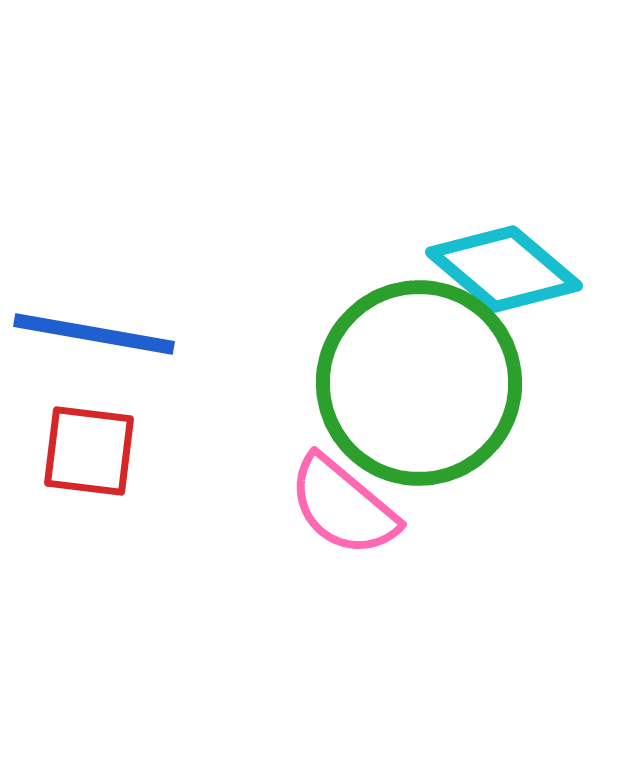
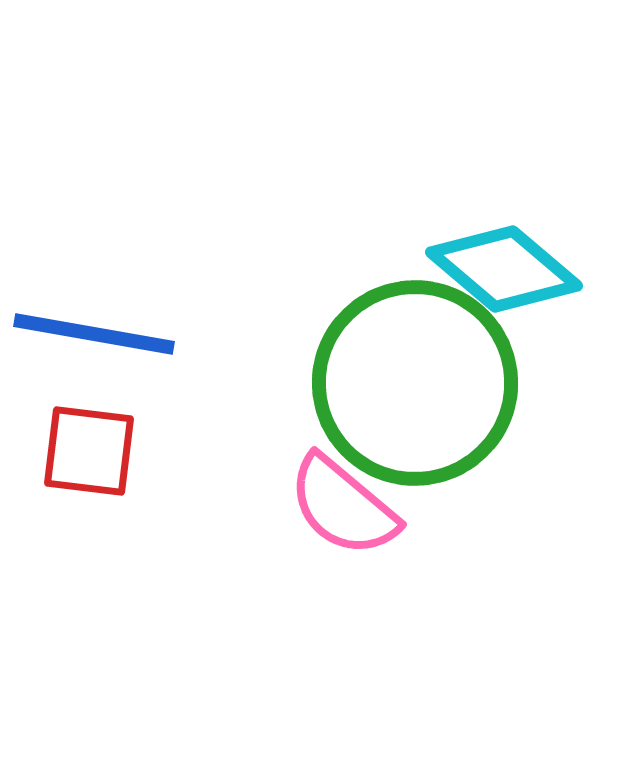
green circle: moved 4 px left
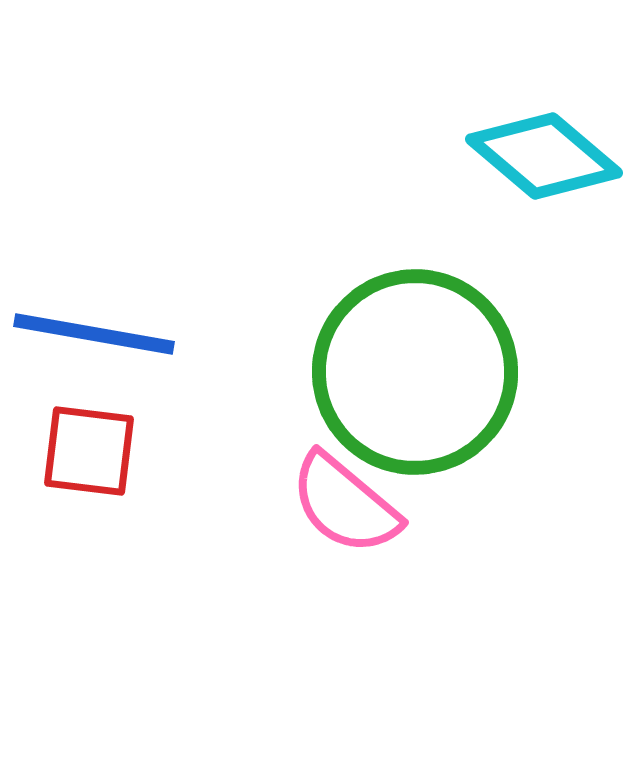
cyan diamond: moved 40 px right, 113 px up
green circle: moved 11 px up
pink semicircle: moved 2 px right, 2 px up
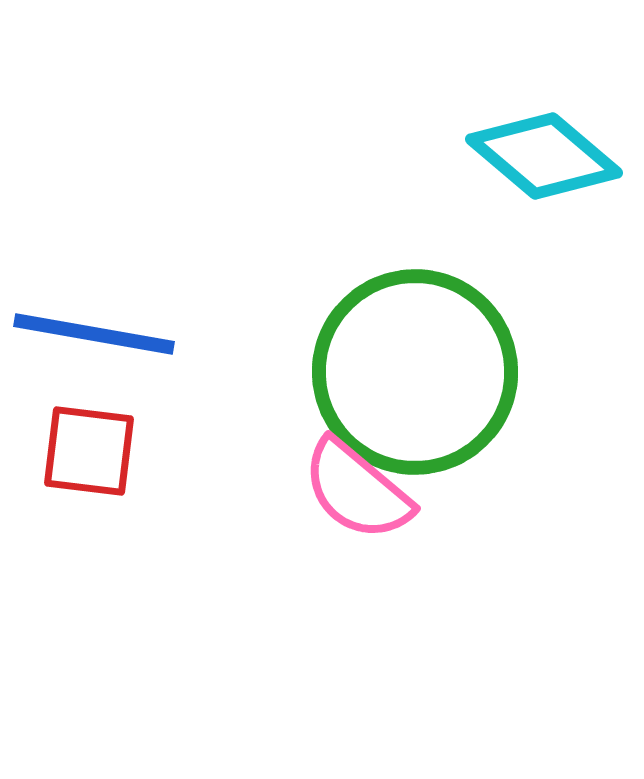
pink semicircle: moved 12 px right, 14 px up
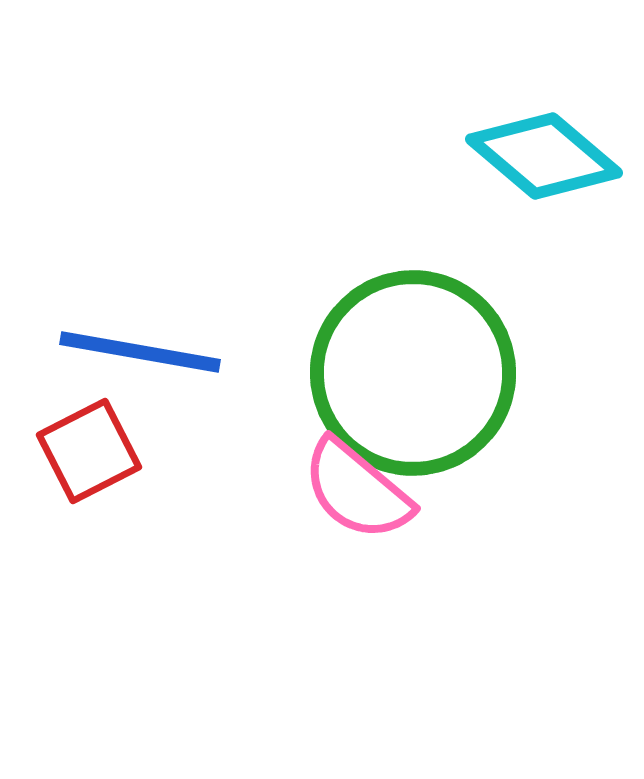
blue line: moved 46 px right, 18 px down
green circle: moved 2 px left, 1 px down
red square: rotated 34 degrees counterclockwise
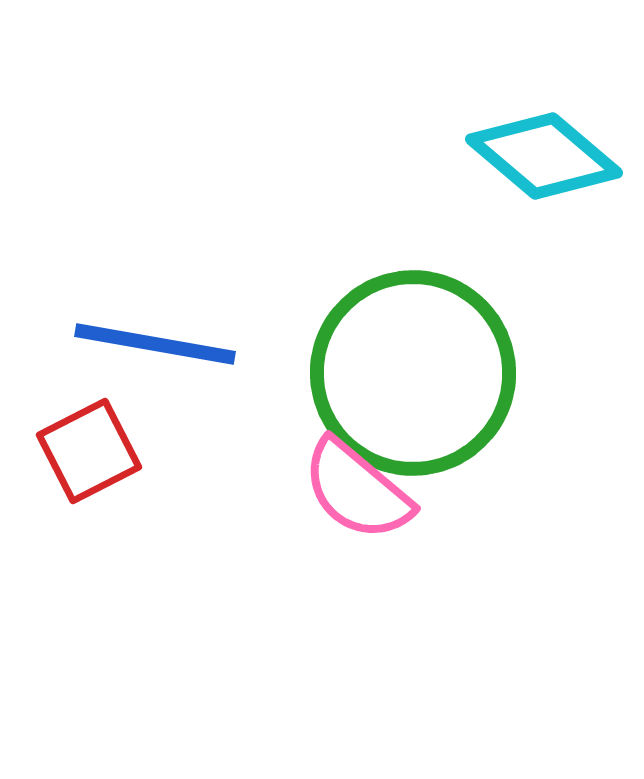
blue line: moved 15 px right, 8 px up
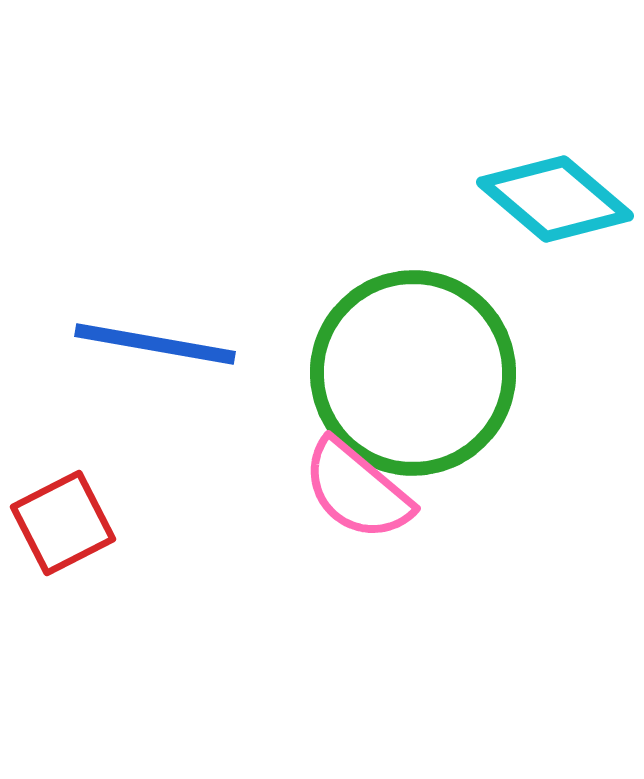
cyan diamond: moved 11 px right, 43 px down
red square: moved 26 px left, 72 px down
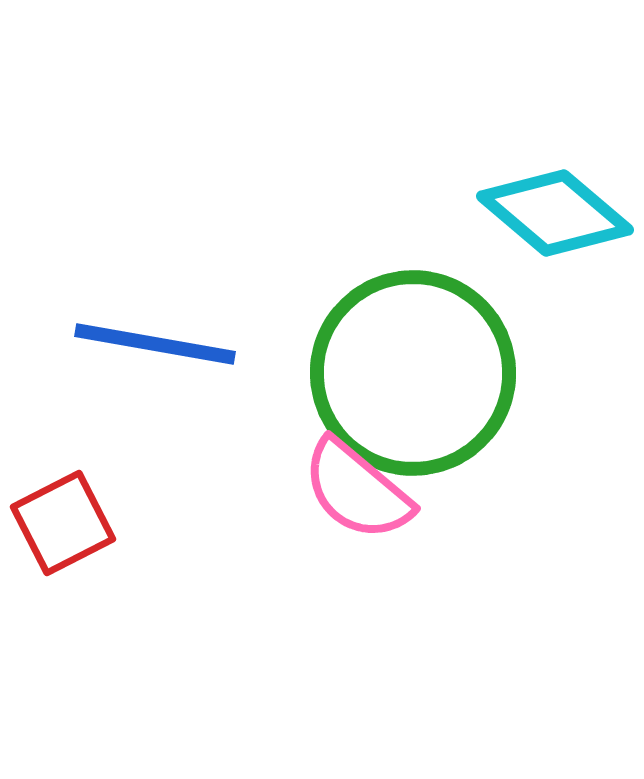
cyan diamond: moved 14 px down
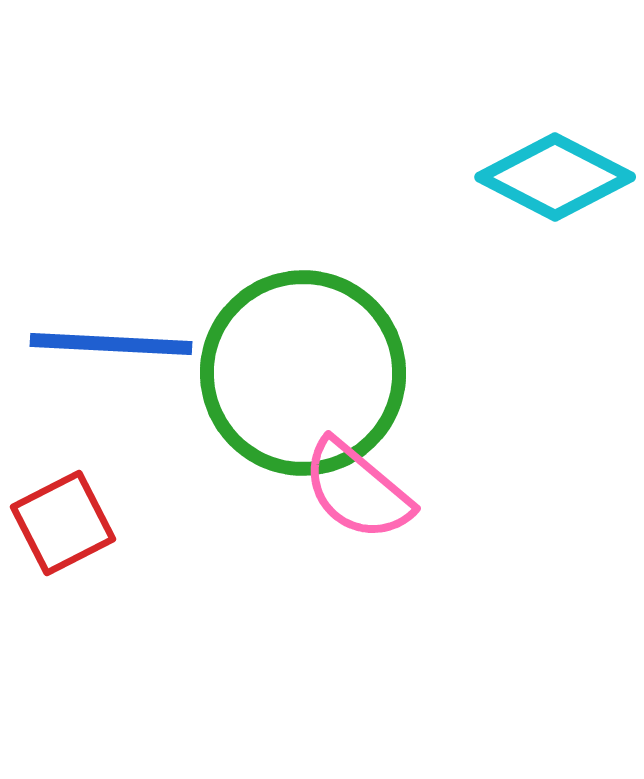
cyan diamond: moved 36 px up; rotated 13 degrees counterclockwise
blue line: moved 44 px left; rotated 7 degrees counterclockwise
green circle: moved 110 px left
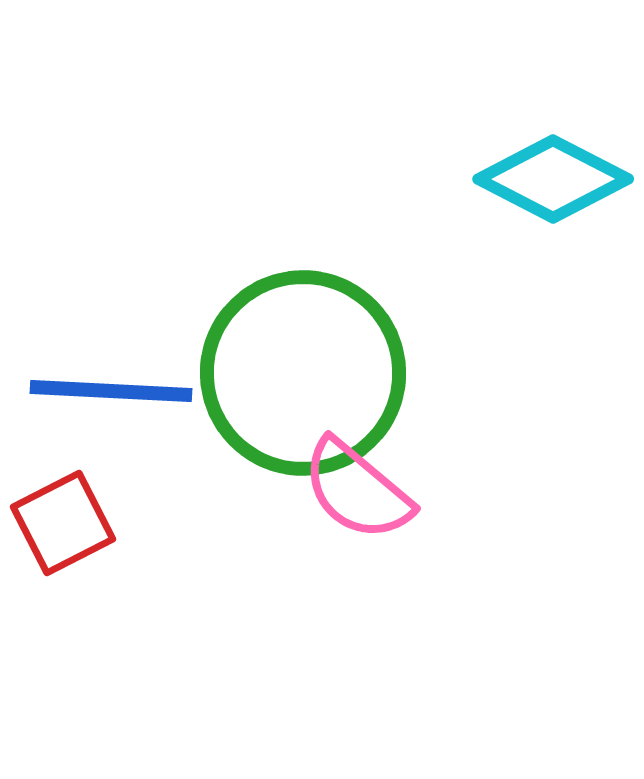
cyan diamond: moved 2 px left, 2 px down
blue line: moved 47 px down
